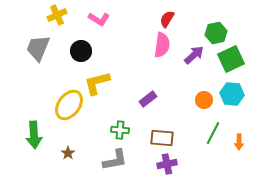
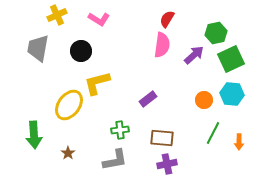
gray trapezoid: rotated 12 degrees counterclockwise
green cross: rotated 12 degrees counterclockwise
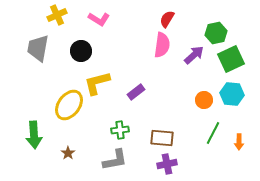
purple rectangle: moved 12 px left, 7 px up
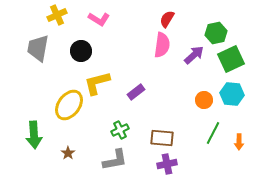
green cross: rotated 18 degrees counterclockwise
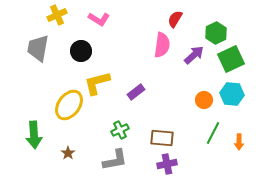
red semicircle: moved 8 px right
green hexagon: rotated 15 degrees counterclockwise
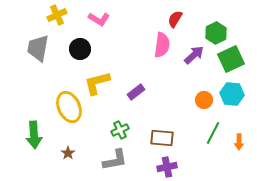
black circle: moved 1 px left, 2 px up
yellow ellipse: moved 2 px down; rotated 60 degrees counterclockwise
purple cross: moved 3 px down
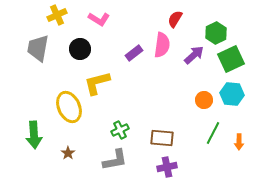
purple rectangle: moved 2 px left, 39 px up
